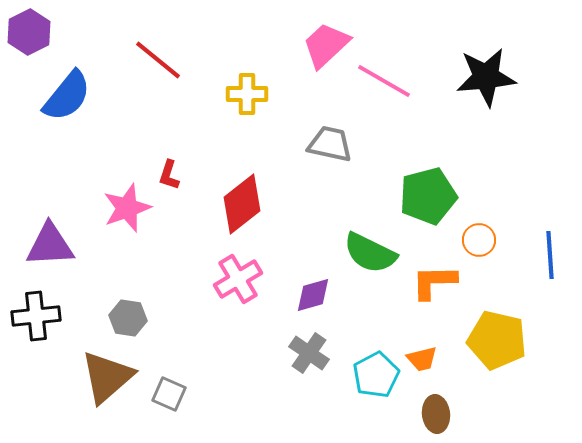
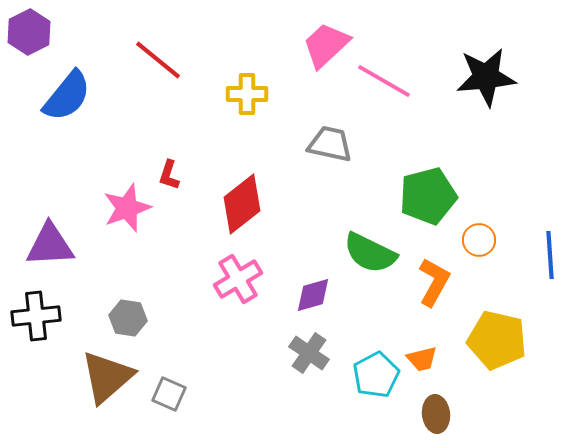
orange L-shape: rotated 120 degrees clockwise
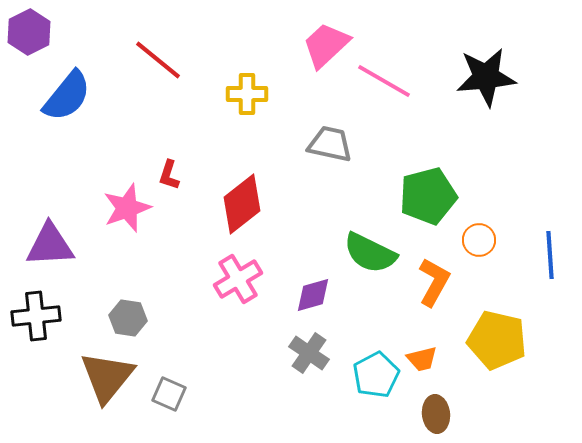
brown triangle: rotated 10 degrees counterclockwise
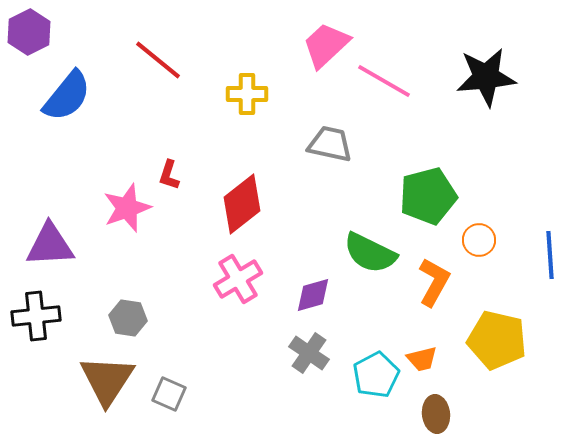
brown triangle: moved 3 px down; rotated 6 degrees counterclockwise
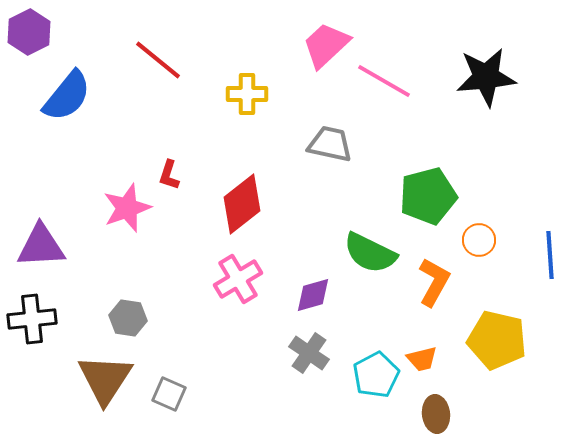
purple triangle: moved 9 px left, 1 px down
black cross: moved 4 px left, 3 px down
brown triangle: moved 2 px left, 1 px up
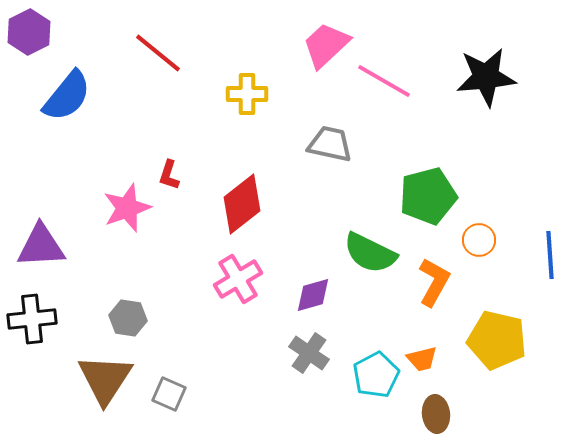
red line: moved 7 px up
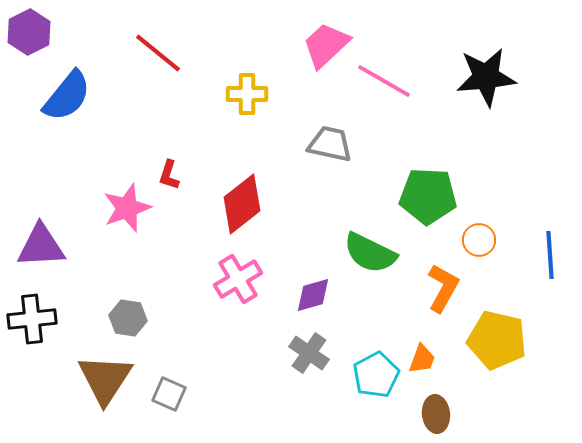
green pentagon: rotated 18 degrees clockwise
orange L-shape: moved 9 px right, 6 px down
orange trapezoid: rotated 56 degrees counterclockwise
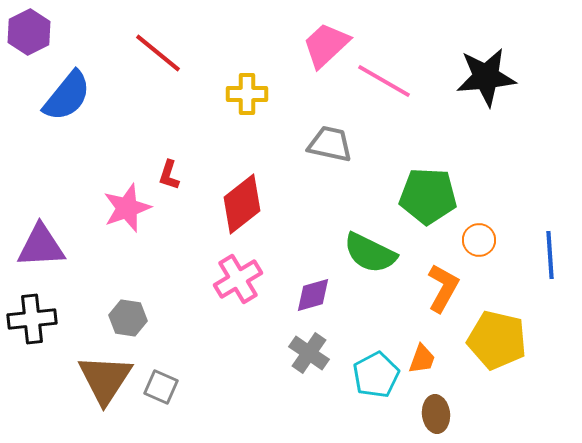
gray square: moved 8 px left, 7 px up
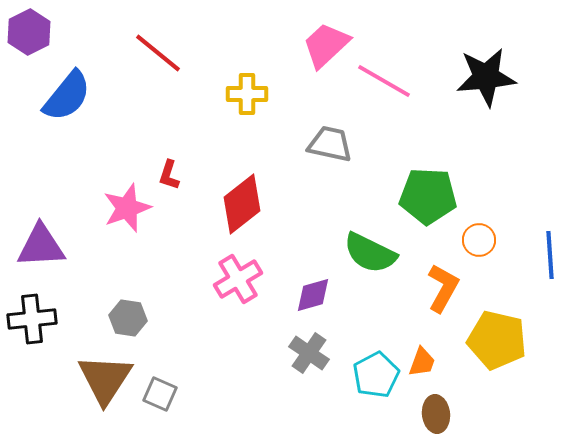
orange trapezoid: moved 3 px down
gray square: moved 1 px left, 7 px down
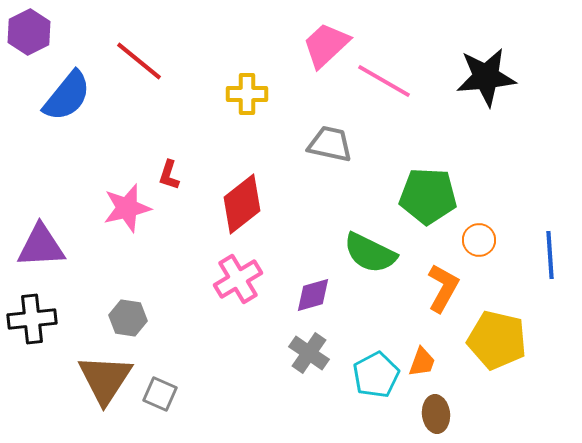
red line: moved 19 px left, 8 px down
pink star: rotated 6 degrees clockwise
